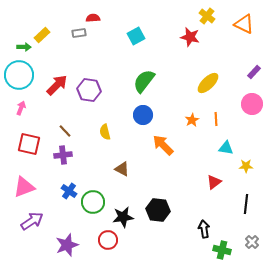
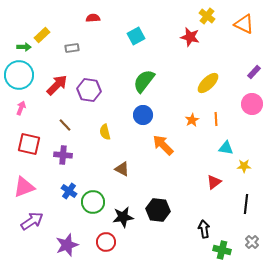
gray rectangle: moved 7 px left, 15 px down
brown line: moved 6 px up
purple cross: rotated 12 degrees clockwise
yellow star: moved 2 px left
red circle: moved 2 px left, 2 px down
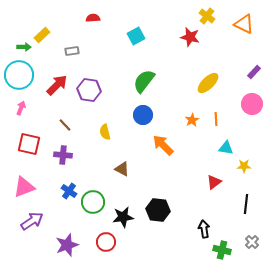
gray rectangle: moved 3 px down
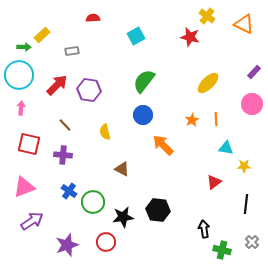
pink arrow: rotated 16 degrees counterclockwise
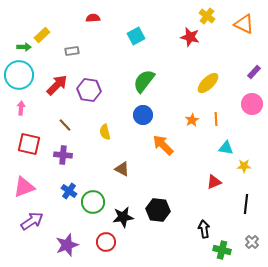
red triangle: rotated 14 degrees clockwise
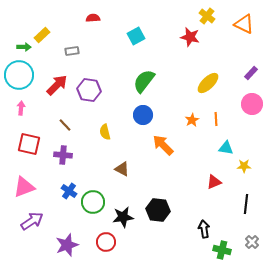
purple rectangle: moved 3 px left, 1 px down
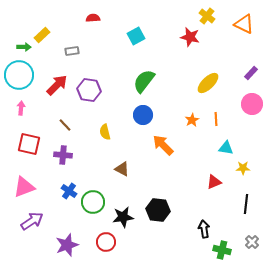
yellow star: moved 1 px left, 2 px down
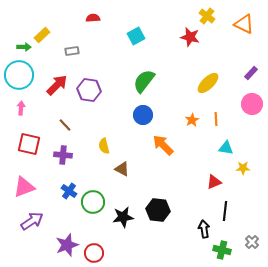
yellow semicircle: moved 1 px left, 14 px down
black line: moved 21 px left, 7 px down
red circle: moved 12 px left, 11 px down
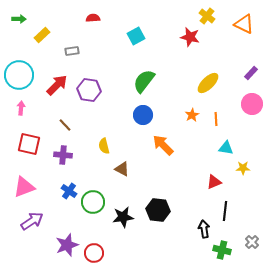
green arrow: moved 5 px left, 28 px up
orange star: moved 5 px up
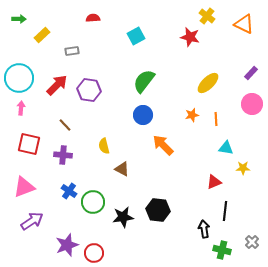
cyan circle: moved 3 px down
orange star: rotated 16 degrees clockwise
